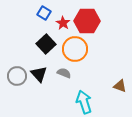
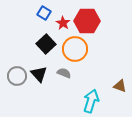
cyan arrow: moved 7 px right, 1 px up; rotated 35 degrees clockwise
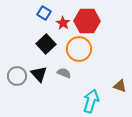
orange circle: moved 4 px right
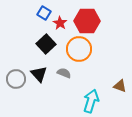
red star: moved 3 px left
gray circle: moved 1 px left, 3 px down
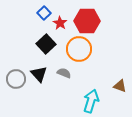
blue square: rotated 16 degrees clockwise
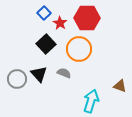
red hexagon: moved 3 px up
gray circle: moved 1 px right
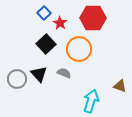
red hexagon: moved 6 px right
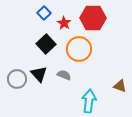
red star: moved 4 px right
gray semicircle: moved 2 px down
cyan arrow: moved 2 px left; rotated 10 degrees counterclockwise
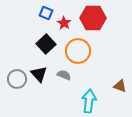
blue square: moved 2 px right; rotated 24 degrees counterclockwise
orange circle: moved 1 px left, 2 px down
